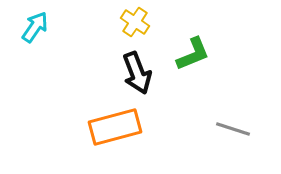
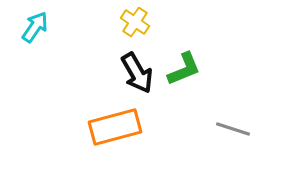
green L-shape: moved 9 px left, 15 px down
black arrow: rotated 9 degrees counterclockwise
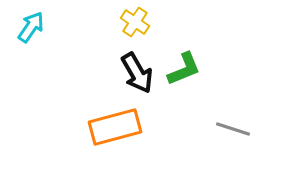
cyan arrow: moved 4 px left
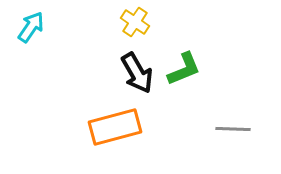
gray line: rotated 16 degrees counterclockwise
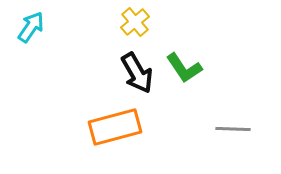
yellow cross: rotated 16 degrees clockwise
green L-shape: moved 1 px up; rotated 78 degrees clockwise
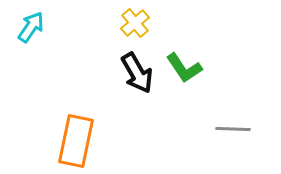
yellow cross: moved 1 px down
orange rectangle: moved 39 px left, 14 px down; rotated 63 degrees counterclockwise
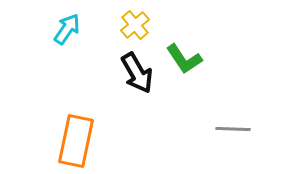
yellow cross: moved 2 px down
cyan arrow: moved 36 px right, 2 px down
green L-shape: moved 9 px up
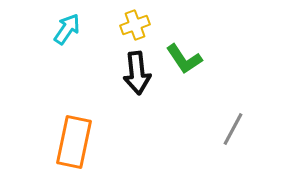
yellow cross: rotated 20 degrees clockwise
black arrow: rotated 24 degrees clockwise
gray line: rotated 64 degrees counterclockwise
orange rectangle: moved 2 px left, 1 px down
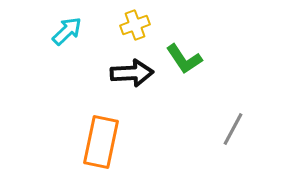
cyan arrow: moved 2 px down; rotated 12 degrees clockwise
black arrow: moved 5 px left; rotated 87 degrees counterclockwise
orange rectangle: moved 27 px right
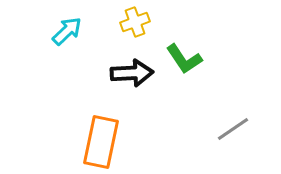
yellow cross: moved 3 px up
gray line: rotated 28 degrees clockwise
